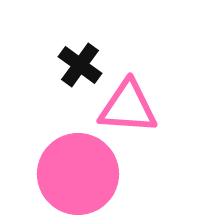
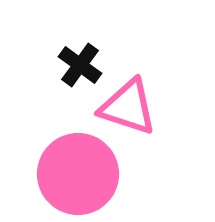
pink triangle: rotated 14 degrees clockwise
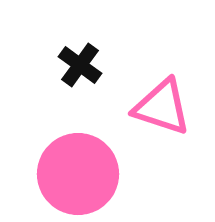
pink triangle: moved 34 px right
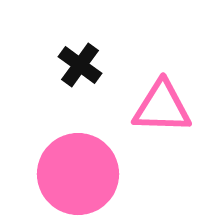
pink triangle: rotated 16 degrees counterclockwise
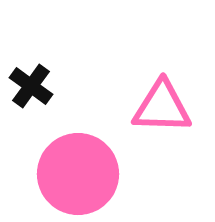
black cross: moved 49 px left, 21 px down
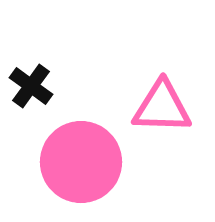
pink circle: moved 3 px right, 12 px up
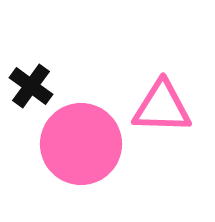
pink circle: moved 18 px up
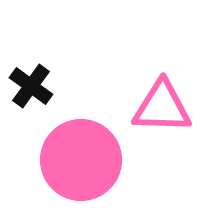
pink circle: moved 16 px down
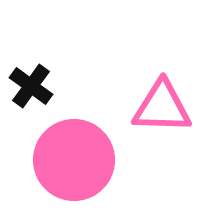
pink circle: moved 7 px left
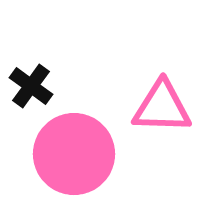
pink circle: moved 6 px up
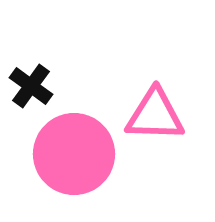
pink triangle: moved 7 px left, 8 px down
